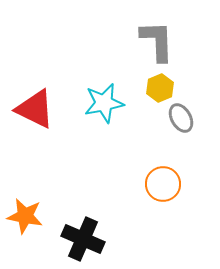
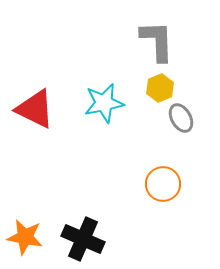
orange star: moved 21 px down
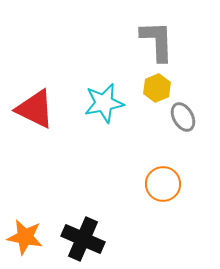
yellow hexagon: moved 3 px left
gray ellipse: moved 2 px right, 1 px up
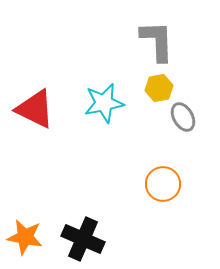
yellow hexagon: moved 2 px right; rotated 12 degrees clockwise
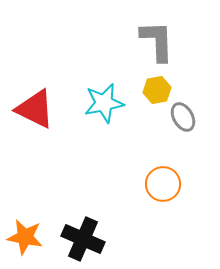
yellow hexagon: moved 2 px left, 2 px down
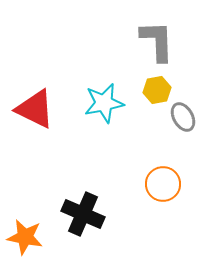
black cross: moved 25 px up
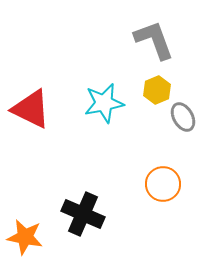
gray L-shape: moved 3 px left, 1 px up; rotated 18 degrees counterclockwise
yellow hexagon: rotated 12 degrees counterclockwise
red triangle: moved 4 px left
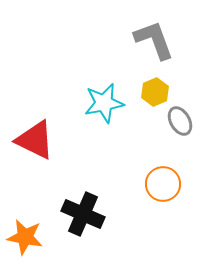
yellow hexagon: moved 2 px left, 2 px down
red triangle: moved 4 px right, 31 px down
gray ellipse: moved 3 px left, 4 px down
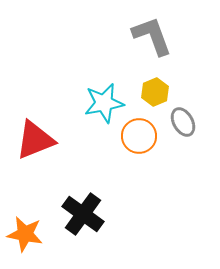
gray L-shape: moved 2 px left, 4 px up
gray ellipse: moved 3 px right, 1 px down
red triangle: rotated 48 degrees counterclockwise
orange circle: moved 24 px left, 48 px up
black cross: rotated 12 degrees clockwise
orange star: moved 3 px up
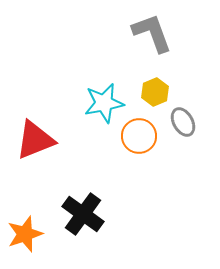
gray L-shape: moved 3 px up
orange star: rotated 30 degrees counterclockwise
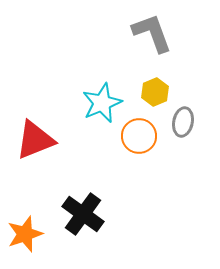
cyan star: moved 2 px left; rotated 12 degrees counterclockwise
gray ellipse: rotated 40 degrees clockwise
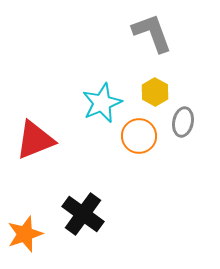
yellow hexagon: rotated 8 degrees counterclockwise
